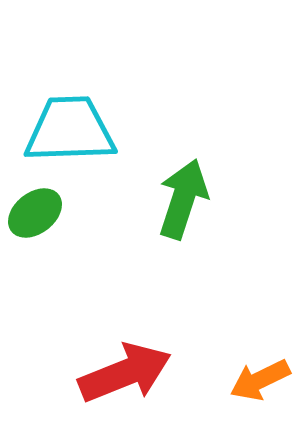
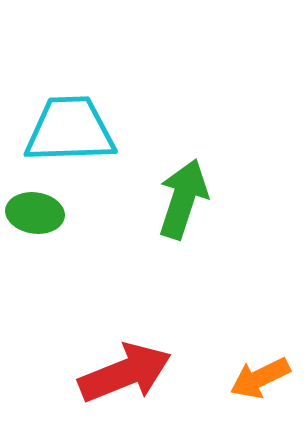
green ellipse: rotated 46 degrees clockwise
orange arrow: moved 2 px up
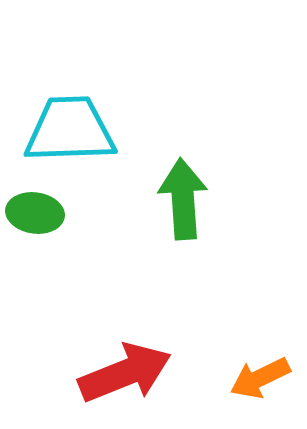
green arrow: rotated 22 degrees counterclockwise
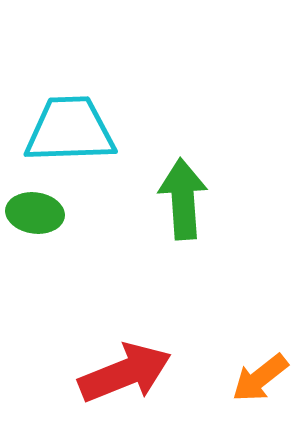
orange arrow: rotated 12 degrees counterclockwise
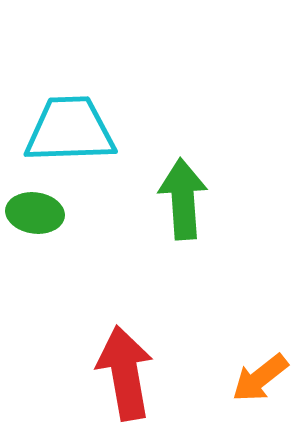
red arrow: rotated 78 degrees counterclockwise
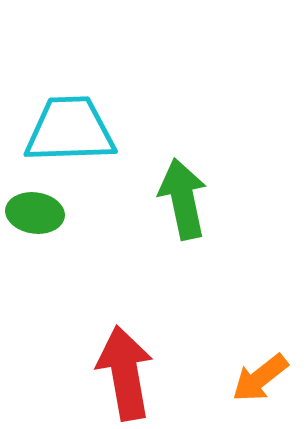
green arrow: rotated 8 degrees counterclockwise
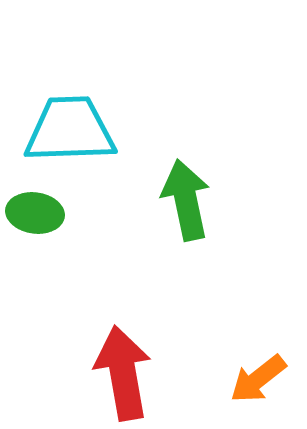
green arrow: moved 3 px right, 1 px down
red arrow: moved 2 px left
orange arrow: moved 2 px left, 1 px down
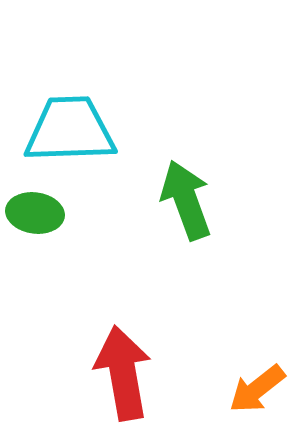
green arrow: rotated 8 degrees counterclockwise
orange arrow: moved 1 px left, 10 px down
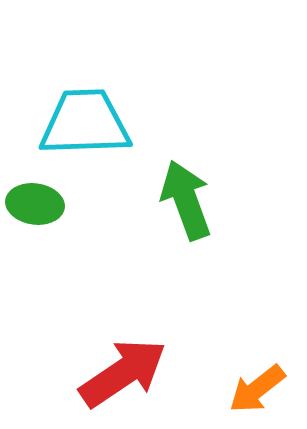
cyan trapezoid: moved 15 px right, 7 px up
green ellipse: moved 9 px up
red arrow: rotated 66 degrees clockwise
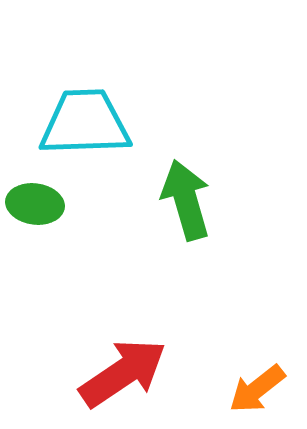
green arrow: rotated 4 degrees clockwise
